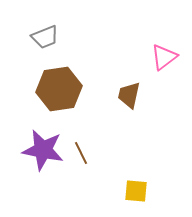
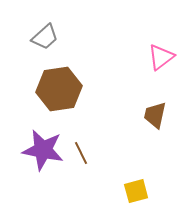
gray trapezoid: rotated 20 degrees counterclockwise
pink triangle: moved 3 px left
brown trapezoid: moved 26 px right, 20 px down
yellow square: rotated 20 degrees counterclockwise
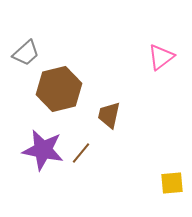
gray trapezoid: moved 19 px left, 16 px down
brown hexagon: rotated 6 degrees counterclockwise
brown trapezoid: moved 46 px left
brown line: rotated 65 degrees clockwise
yellow square: moved 36 px right, 8 px up; rotated 10 degrees clockwise
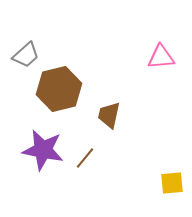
gray trapezoid: moved 2 px down
pink triangle: rotated 32 degrees clockwise
brown line: moved 4 px right, 5 px down
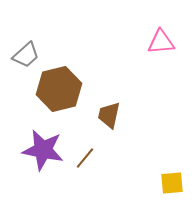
pink triangle: moved 15 px up
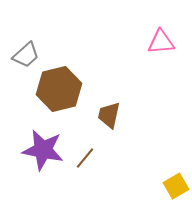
yellow square: moved 4 px right, 3 px down; rotated 25 degrees counterclockwise
